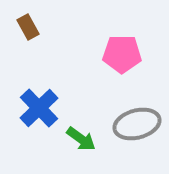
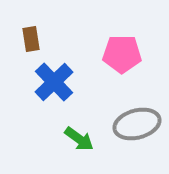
brown rectangle: moved 3 px right, 12 px down; rotated 20 degrees clockwise
blue cross: moved 15 px right, 26 px up
green arrow: moved 2 px left
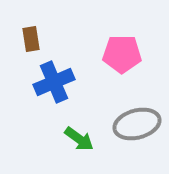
blue cross: rotated 21 degrees clockwise
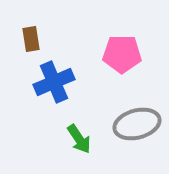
green arrow: rotated 20 degrees clockwise
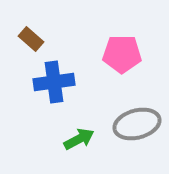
brown rectangle: rotated 40 degrees counterclockwise
blue cross: rotated 15 degrees clockwise
green arrow: rotated 84 degrees counterclockwise
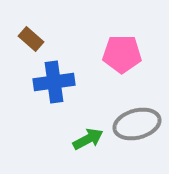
green arrow: moved 9 px right
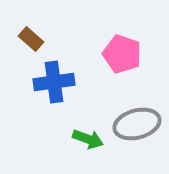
pink pentagon: rotated 18 degrees clockwise
green arrow: rotated 48 degrees clockwise
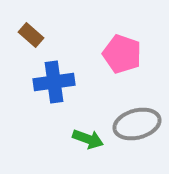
brown rectangle: moved 4 px up
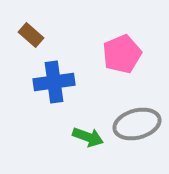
pink pentagon: rotated 30 degrees clockwise
green arrow: moved 2 px up
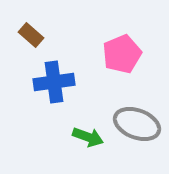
gray ellipse: rotated 36 degrees clockwise
